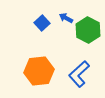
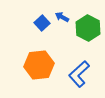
blue arrow: moved 4 px left, 1 px up
green hexagon: moved 2 px up
orange hexagon: moved 6 px up
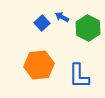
blue L-shape: moved 2 px down; rotated 48 degrees counterclockwise
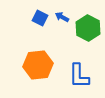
blue square: moved 2 px left, 5 px up; rotated 21 degrees counterclockwise
orange hexagon: moved 1 px left
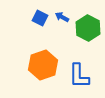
orange hexagon: moved 5 px right; rotated 12 degrees counterclockwise
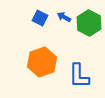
blue arrow: moved 2 px right
green hexagon: moved 1 px right, 5 px up
orange hexagon: moved 1 px left, 3 px up
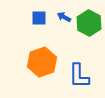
blue square: moved 1 px left; rotated 28 degrees counterclockwise
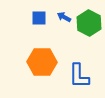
orange hexagon: rotated 20 degrees clockwise
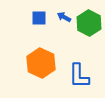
orange hexagon: moved 1 px left, 1 px down; rotated 24 degrees clockwise
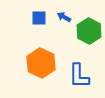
green hexagon: moved 8 px down
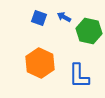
blue square: rotated 21 degrees clockwise
green hexagon: rotated 15 degrees counterclockwise
orange hexagon: moved 1 px left
